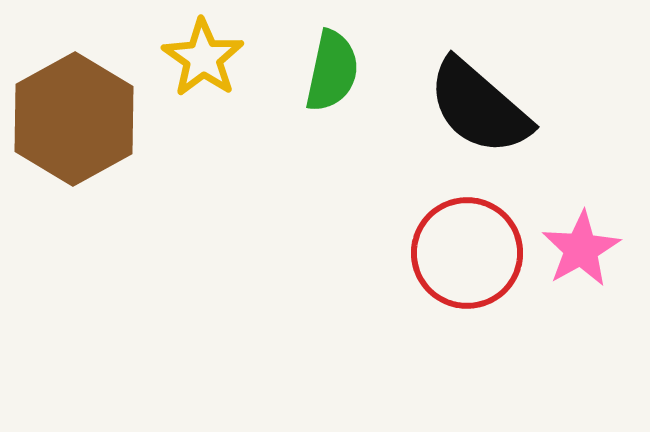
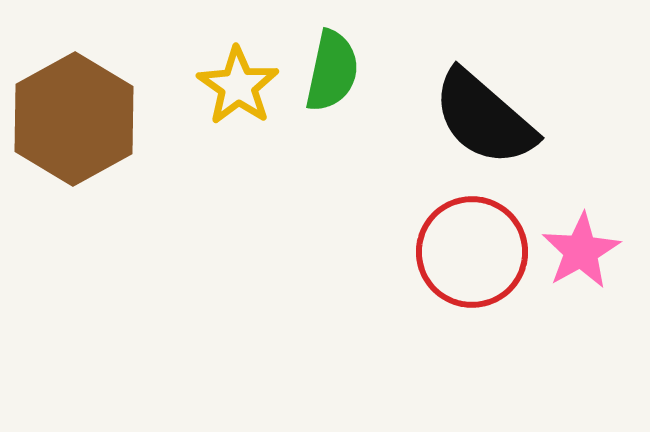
yellow star: moved 35 px right, 28 px down
black semicircle: moved 5 px right, 11 px down
pink star: moved 2 px down
red circle: moved 5 px right, 1 px up
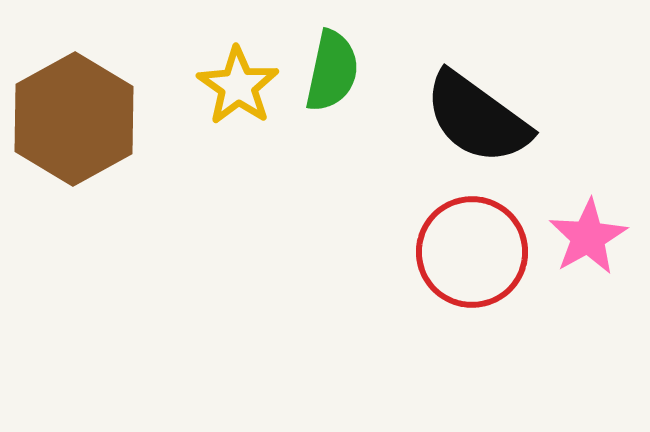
black semicircle: moved 7 px left; rotated 5 degrees counterclockwise
pink star: moved 7 px right, 14 px up
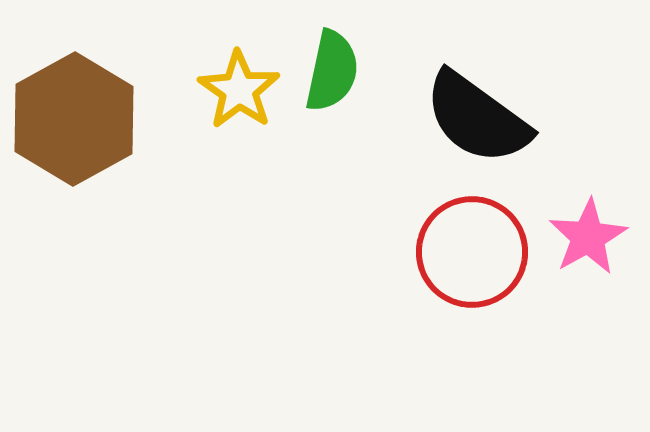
yellow star: moved 1 px right, 4 px down
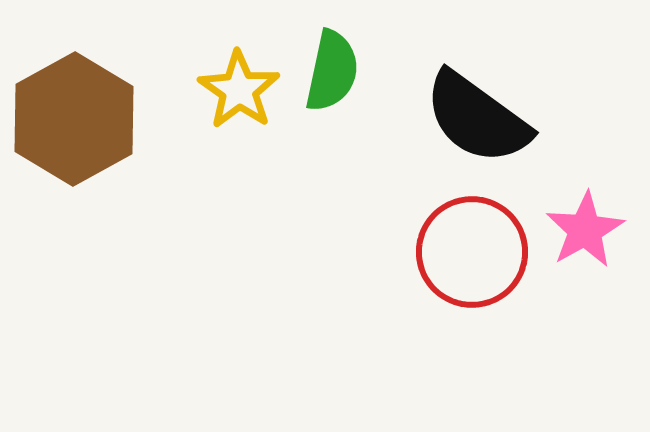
pink star: moved 3 px left, 7 px up
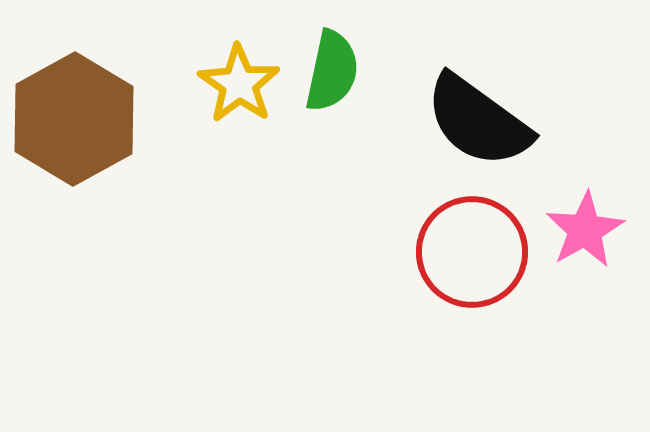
yellow star: moved 6 px up
black semicircle: moved 1 px right, 3 px down
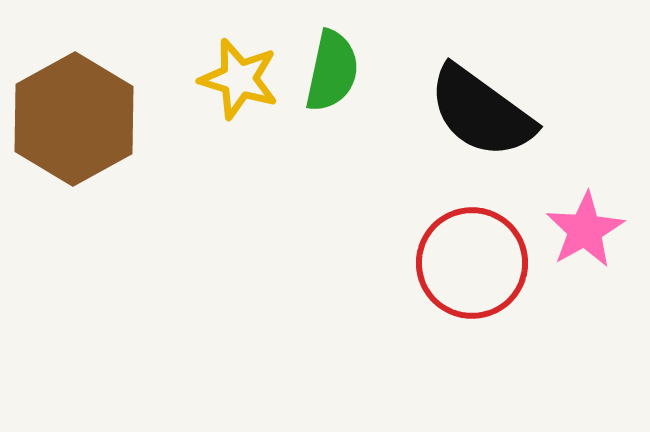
yellow star: moved 5 px up; rotated 18 degrees counterclockwise
black semicircle: moved 3 px right, 9 px up
red circle: moved 11 px down
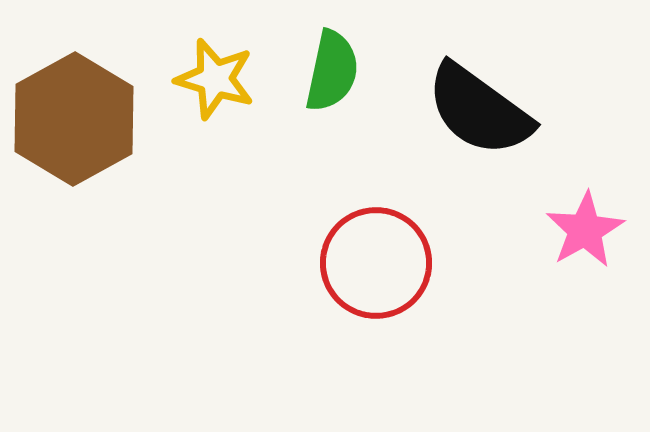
yellow star: moved 24 px left
black semicircle: moved 2 px left, 2 px up
red circle: moved 96 px left
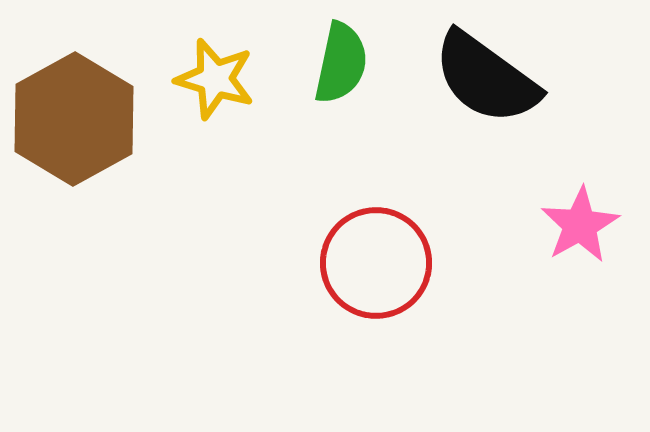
green semicircle: moved 9 px right, 8 px up
black semicircle: moved 7 px right, 32 px up
pink star: moved 5 px left, 5 px up
